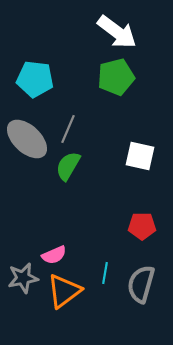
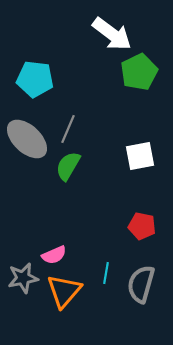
white arrow: moved 5 px left, 2 px down
green pentagon: moved 23 px right, 5 px up; rotated 12 degrees counterclockwise
white square: rotated 24 degrees counterclockwise
red pentagon: rotated 12 degrees clockwise
cyan line: moved 1 px right
orange triangle: rotated 12 degrees counterclockwise
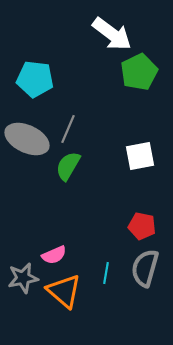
gray ellipse: rotated 18 degrees counterclockwise
gray semicircle: moved 4 px right, 16 px up
orange triangle: rotated 30 degrees counterclockwise
